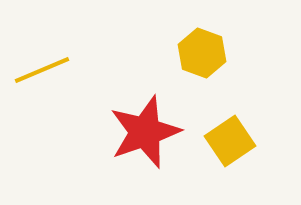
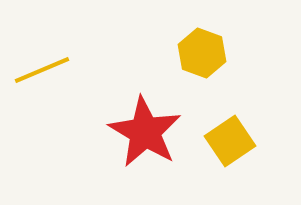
red star: rotated 22 degrees counterclockwise
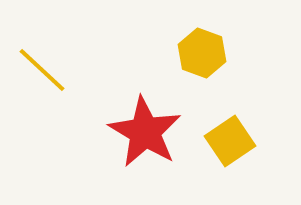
yellow line: rotated 66 degrees clockwise
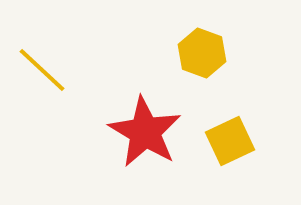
yellow square: rotated 9 degrees clockwise
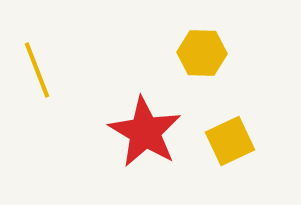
yellow hexagon: rotated 18 degrees counterclockwise
yellow line: moved 5 px left; rotated 26 degrees clockwise
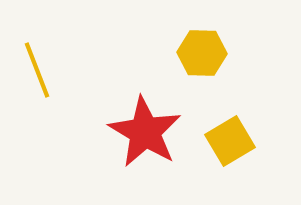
yellow square: rotated 6 degrees counterclockwise
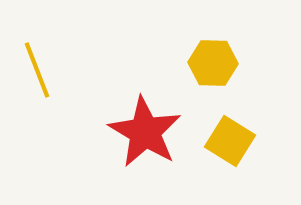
yellow hexagon: moved 11 px right, 10 px down
yellow square: rotated 27 degrees counterclockwise
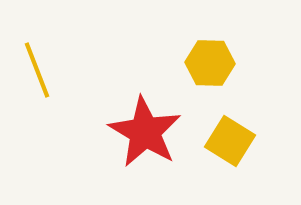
yellow hexagon: moved 3 px left
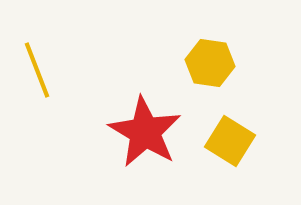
yellow hexagon: rotated 6 degrees clockwise
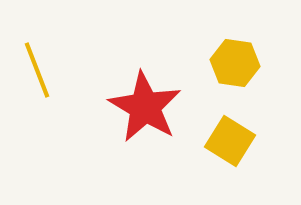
yellow hexagon: moved 25 px right
red star: moved 25 px up
